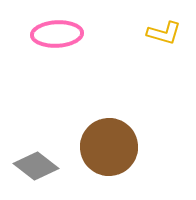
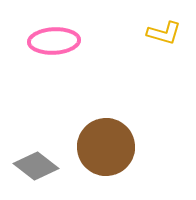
pink ellipse: moved 3 px left, 7 px down
brown circle: moved 3 px left
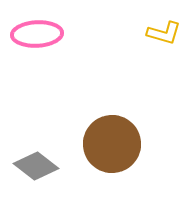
pink ellipse: moved 17 px left, 7 px up
brown circle: moved 6 px right, 3 px up
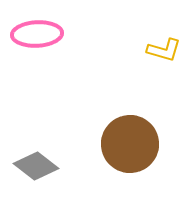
yellow L-shape: moved 17 px down
brown circle: moved 18 px right
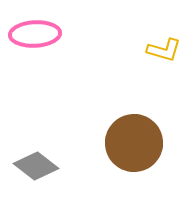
pink ellipse: moved 2 px left
brown circle: moved 4 px right, 1 px up
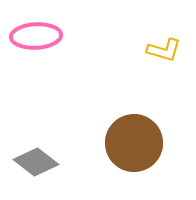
pink ellipse: moved 1 px right, 2 px down
gray diamond: moved 4 px up
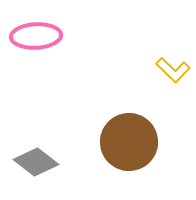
yellow L-shape: moved 9 px right, 20 px down; rotated 28 degrees clockwise
brown circle: moved 5 px left, 1 px up
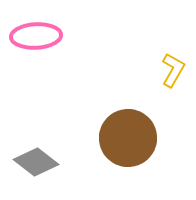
yellow L-shape: rotated 104 degrees counterclockwise
brown circle: moved 1 px left, 4 px up
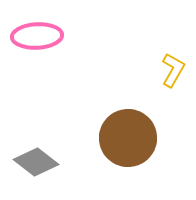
pink ellipse: moved 1 px right
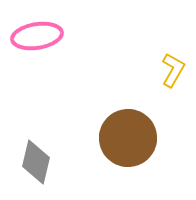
pink ellipse: rotated 6 degrees counterclockwise
gray diamond: rotated 66 degrees clockwise
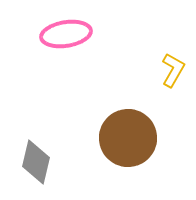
pink ellipse: moved 29 px right, 2 px up
